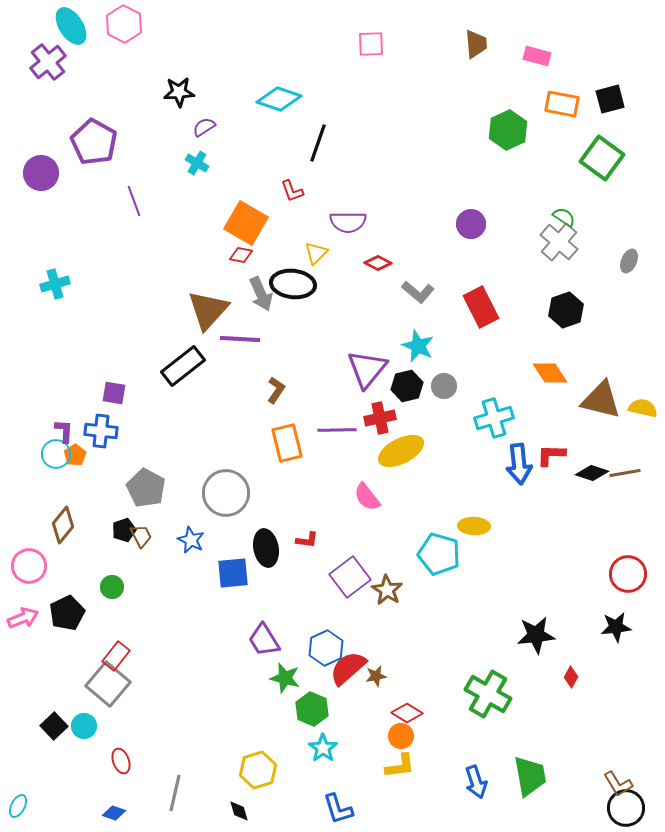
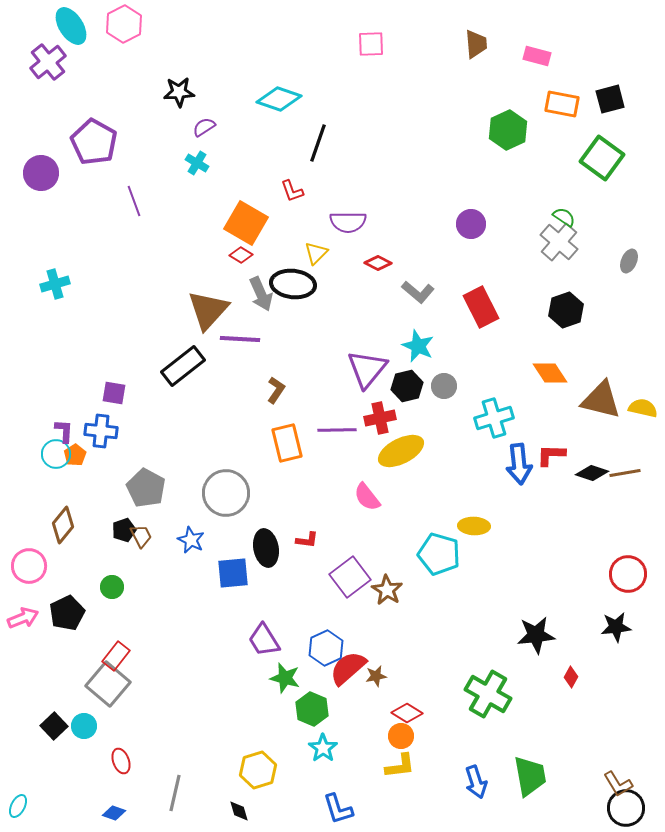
pink hexagon at (124, 24): rotated 6 degrees clockwise
red diamond at (241, 255): rotated 20 degrees clockwise
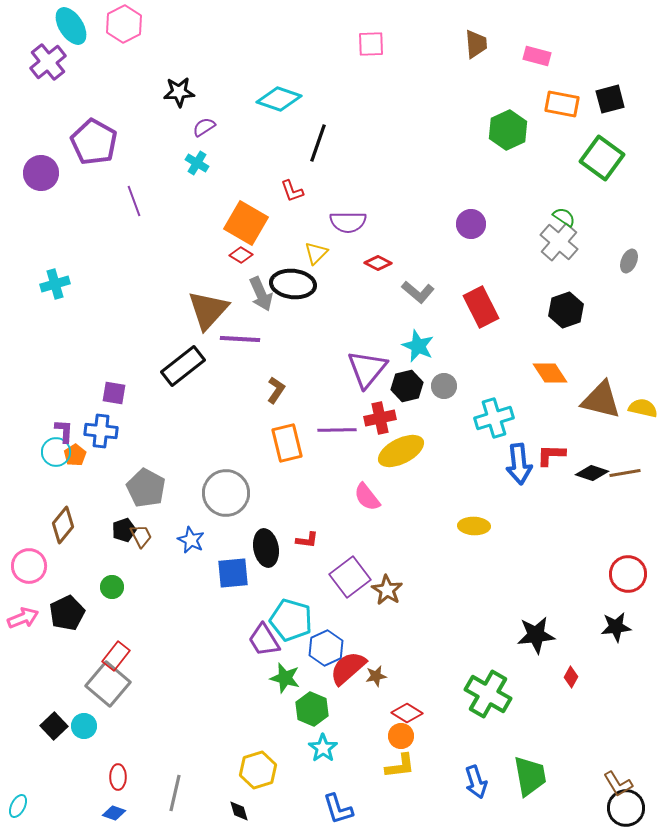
cyan circle at (56, 454): moved 2 px up
cyan pentagon at (439, 554): moved 148 px left, 66 px down
red ellipse at (121, 761): moved 3 px left, 16 px down; rotated 20 degrees clockwise
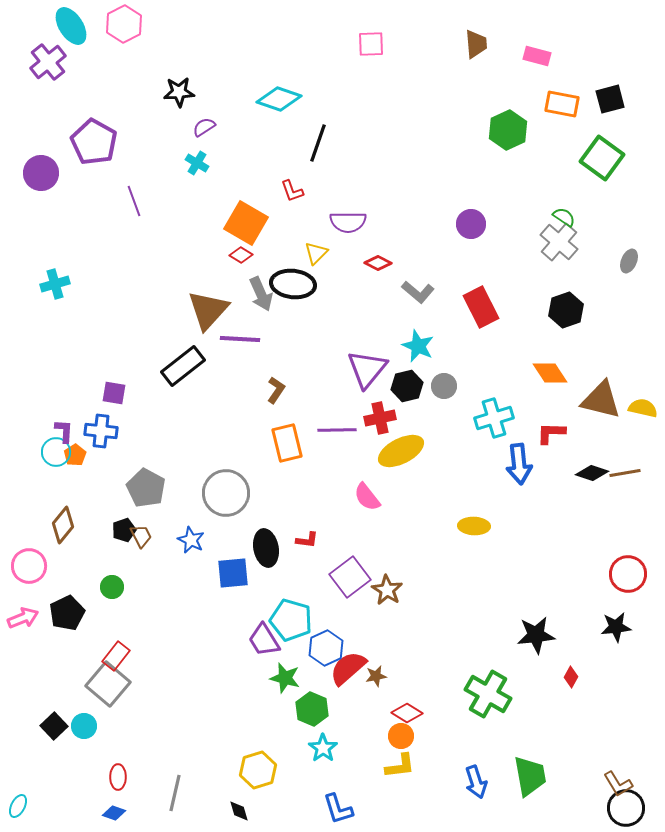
red L-shape at (551, 455): moved 22 px up
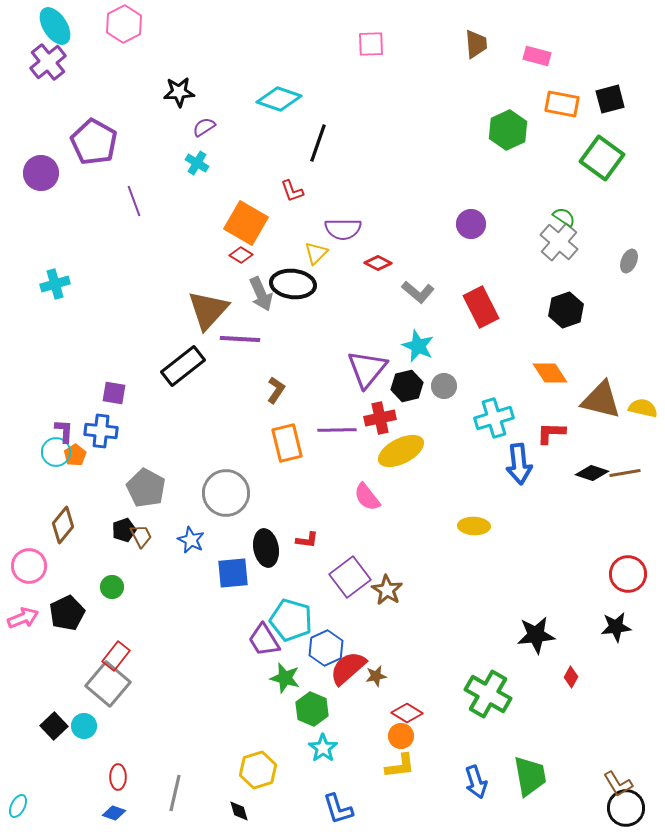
cyan ellipse at (71, 26): moved 16 px left
purple semicircle at (348, 222): moved 5 px left, 7 px down
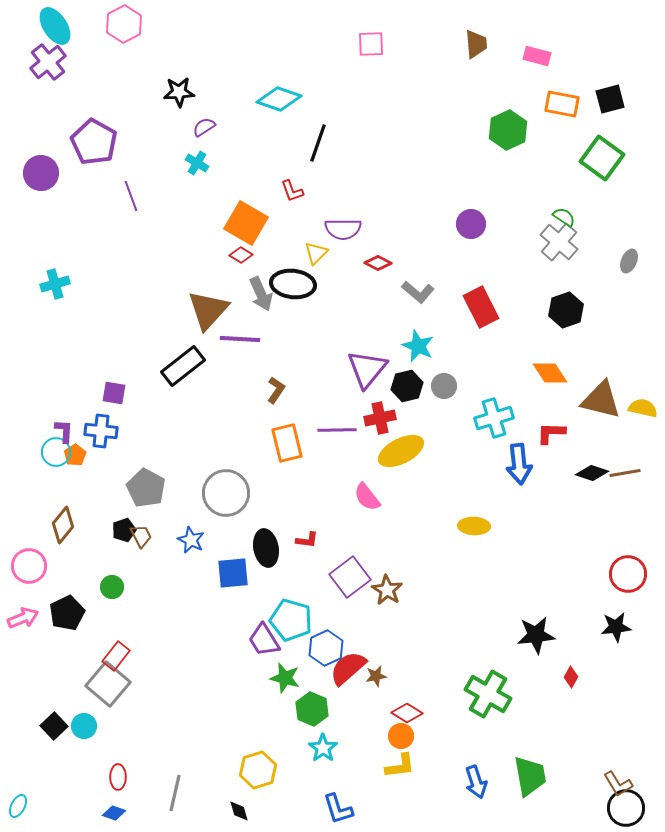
purple line at (134, 201): moved 3 px left, 5 px up
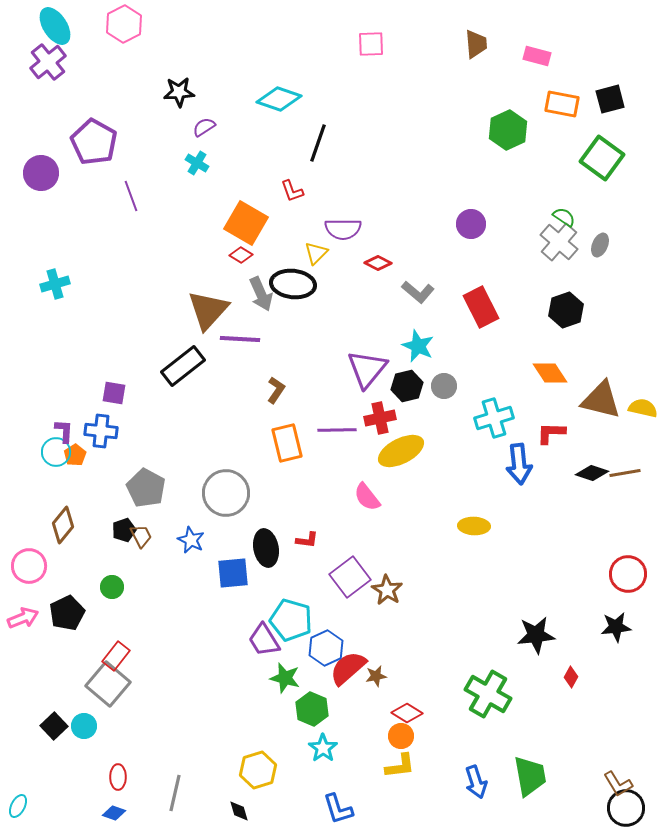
gray ellipse at (629, 261): moved 29 px left, 16 px up
